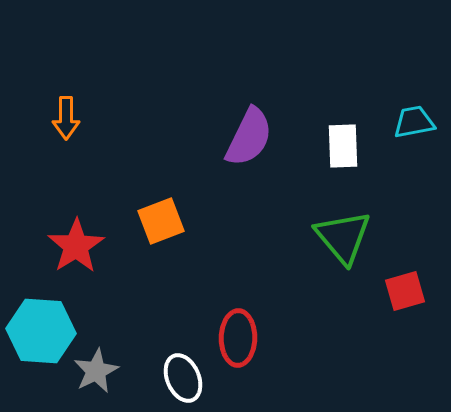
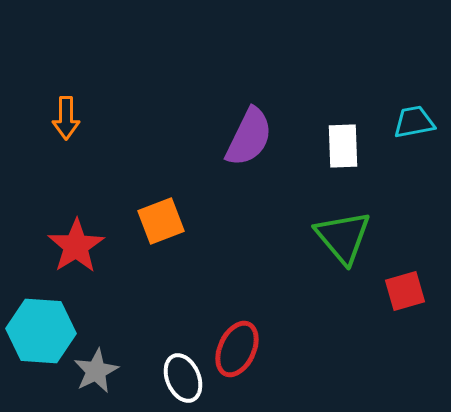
red ellipse: moved 1 px left, 11 px down; rotated 24 degrees clockwise
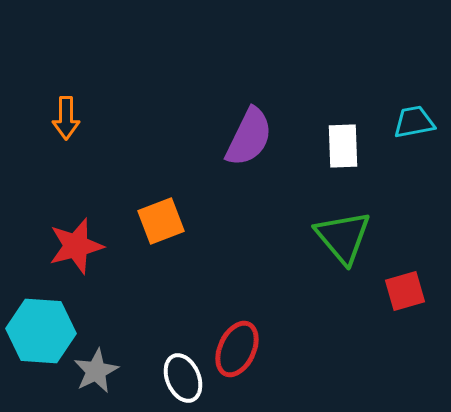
red star: rotated 18 degrees clockwise
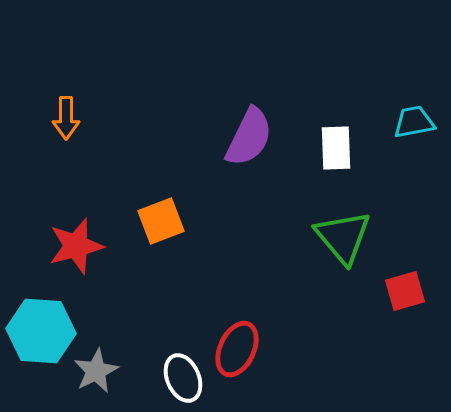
white rectangle: moved 7 px left, 2 px down
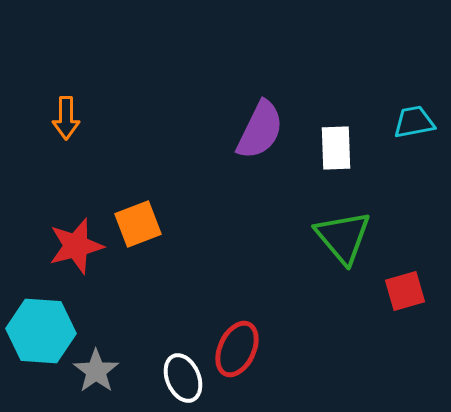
purple semicircle: moved 11 px right, 7 px up
orange square: moved 23 px left, 3 px down
gray star: rotated 9 degrees counterclockwise
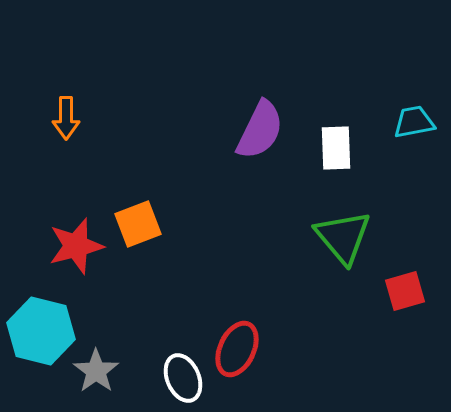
cyan hexagon: rotated 10 degrees clockwise
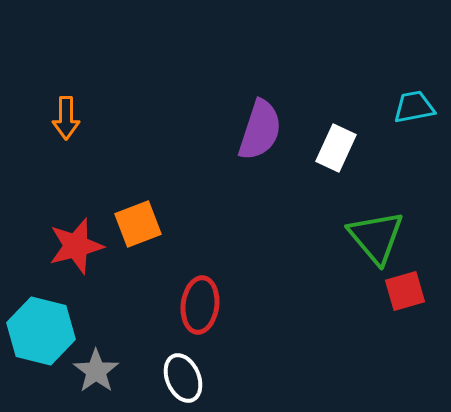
cyan trapezoid: moved 15 px up
purple semicircle: rotated 8 degrees counterclockwise
white rectangle: rotated 27 degrees clockwise
green triangle: moved 33 px right
red ellipse: moved 37 px left, 44 px up; rotated 18 degrees counterclockwise
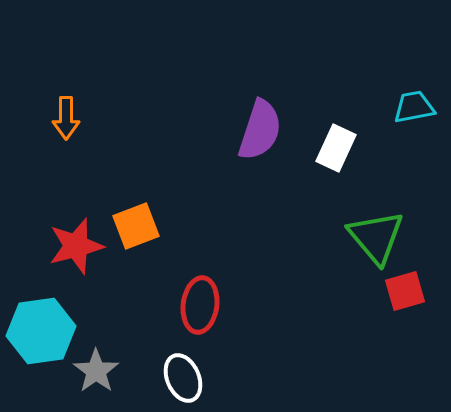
orange square: moved 2 px left, 2 px down
cyan hexagon: rotated 22 degrees counterclockwise
